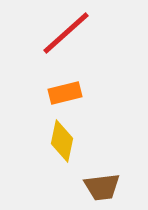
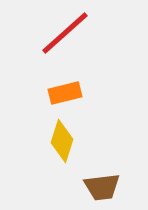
red line: moved 1 px left
yellow diamond: rotated 6 degrees clockwise
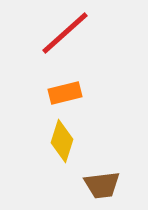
brown trapezoid: moved 2 px up
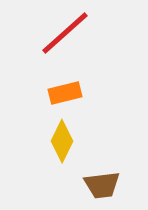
yellow diamond: rotated 9 degrees clockwise
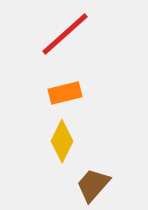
red line: moved 1 px down
brown trapezoid: moved 9 px left; rotated 138 degrees clockwise
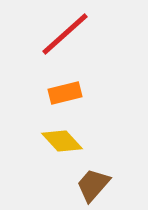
yellow diamond: rotated 69 degrees counterclockwise
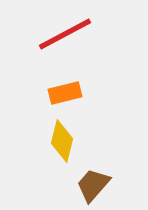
red line: rotated 14 degrees clockwise
yellow diamond: rotated 57 degrees clockwise
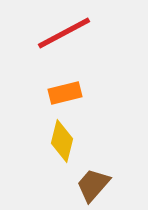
red line: moved 1 px left, 1 px up
